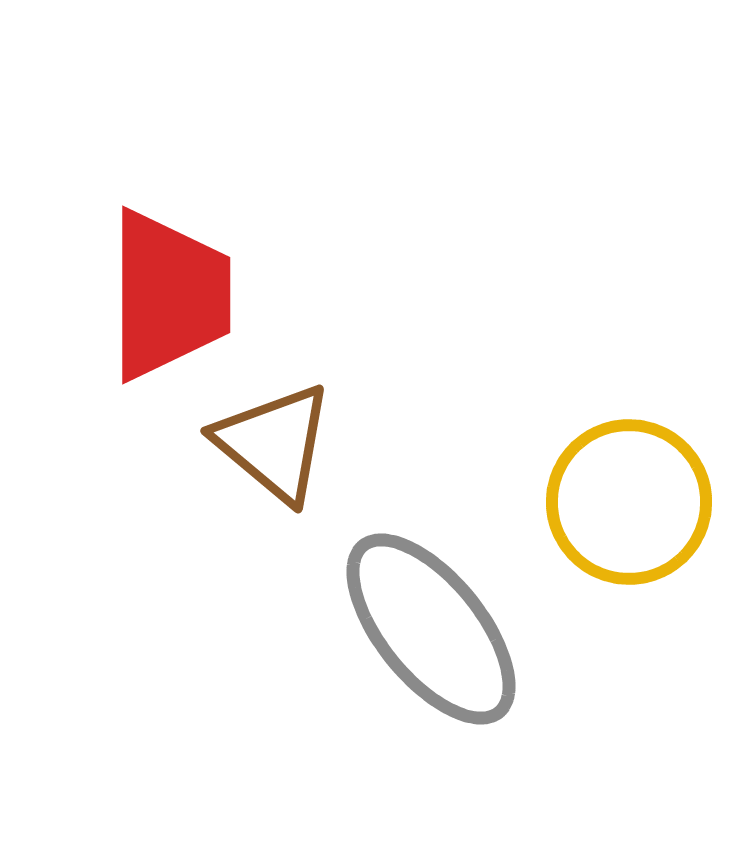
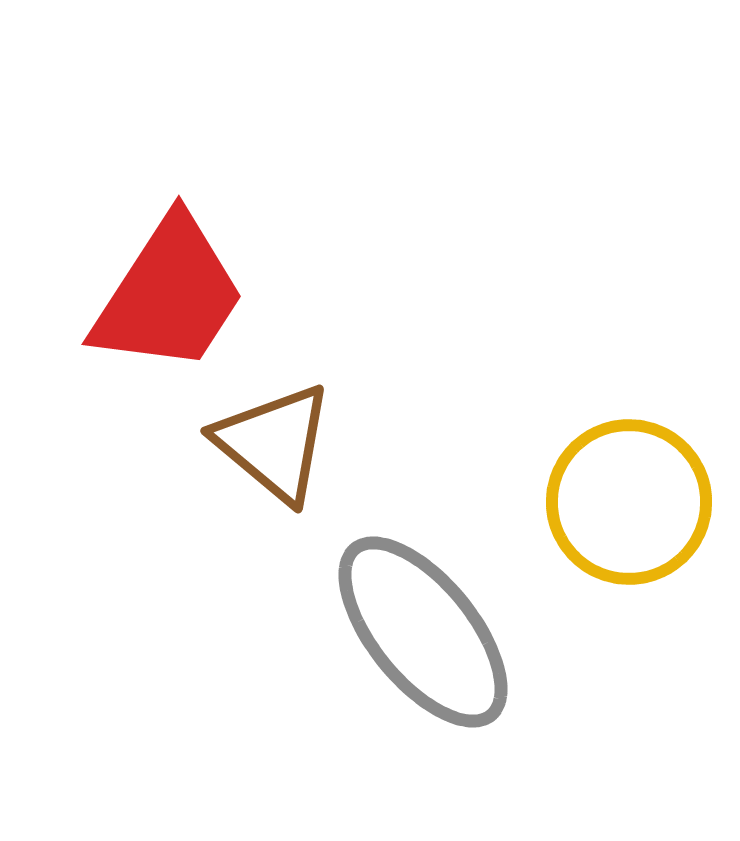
red trapezoid: rotated 33 degrees clockwise
gray ellipse: moved 8 px left, 3 px down
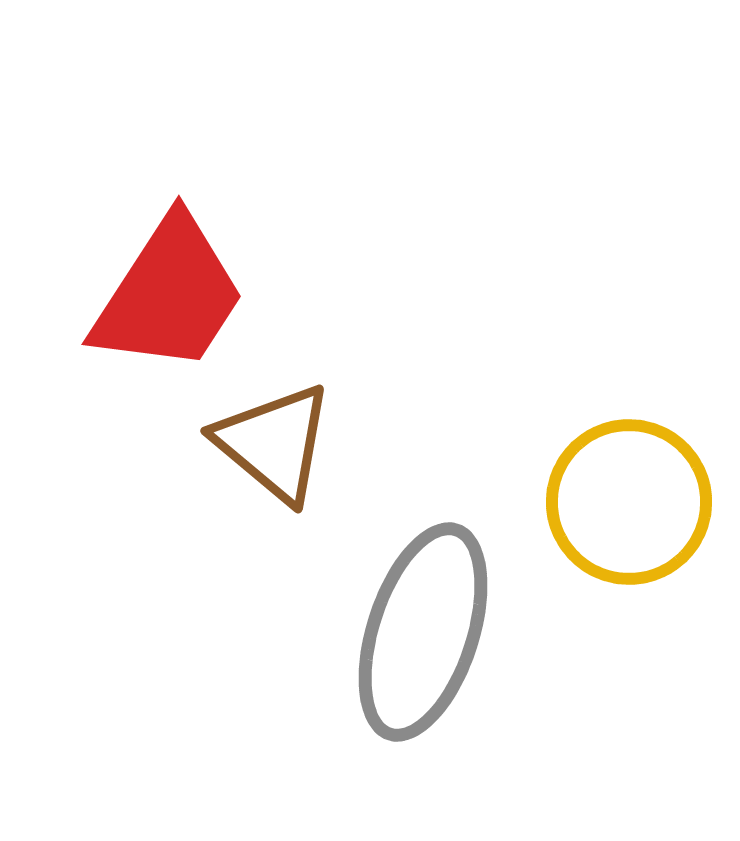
gray ellipse: rotated 57 degrees clockwise
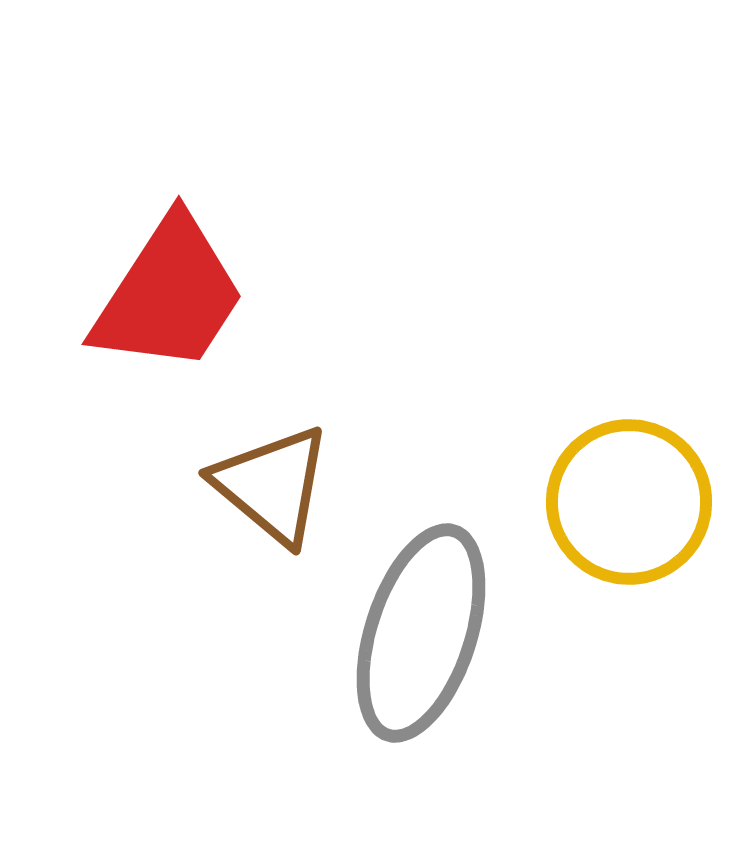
brown triangle: moved 2 px left, 42 px down
gray ellipse: moved 2 px left, 1 px down
